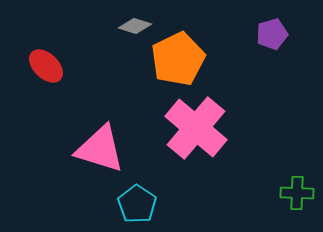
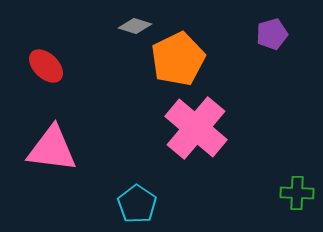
pink triangle: moved 48 px left; rotated 10 degrees counterclockwise
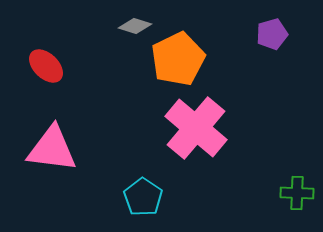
cyan pentagon: moved 6 px right, 7 px up
